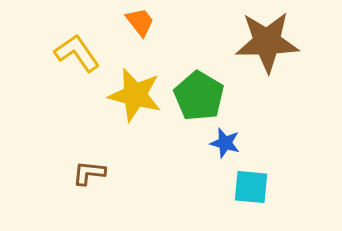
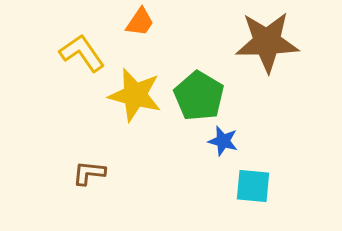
orange trapezoid: rotated 72 degrees clockwise
yellow L-shape: moved 5 px right
blue star: moved 2 px left, 2 px up
cyan square: moved 2 px right, 1 px up
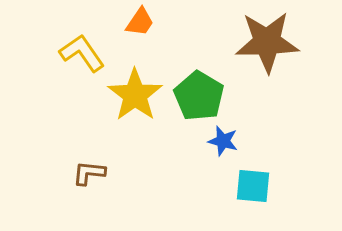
yellow star: rotated 22 degrees clockwise
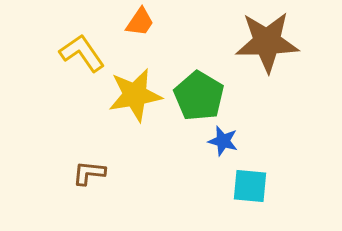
yellow star: rotated 26 degrees clockwise
cyan square: moved 3 px left
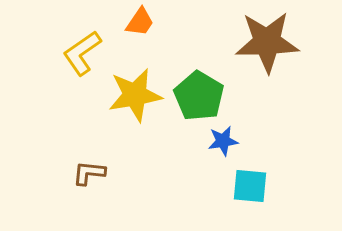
yellow L-shape: rotated 90 degrees counterclockwise
blue star: rotated 24 degrees counterclockwise
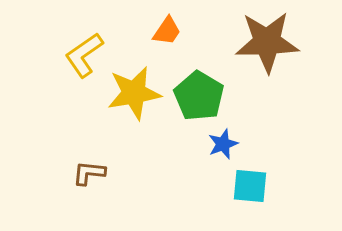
orange trapezoid: moved 27 px right, 9 px down
yellow L-shape: moved 2 px right, 2 px down
yellow star: moved 1 px left, 2 px up
blue star: moved 3 px down; rotated 12 degrees counterclockwise
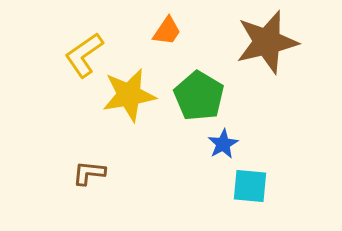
brown star: rotated 12 degrees counterclockwise
yellow star: moved 5 px left, 2 px down
blue star: rotated 8 degrees counterclockwise
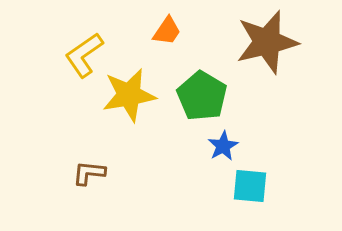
green pentagon: moved 3 px right
blue star: moved 2 px down
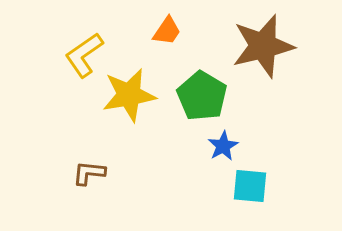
brown star: moved 4 px left, 4 px down
